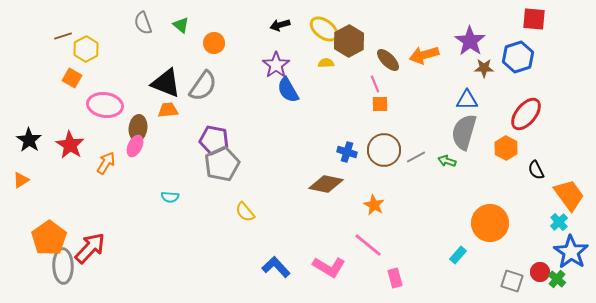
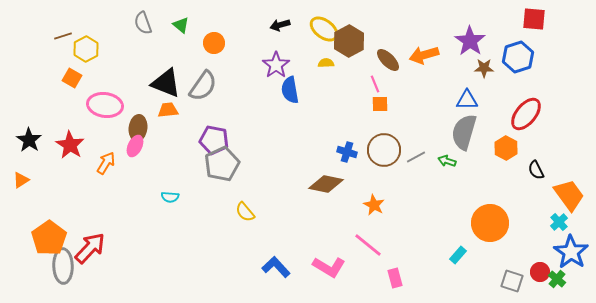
blue semicircle at (288, 90): moved 2 px right; rotated 20 degrees clockwise
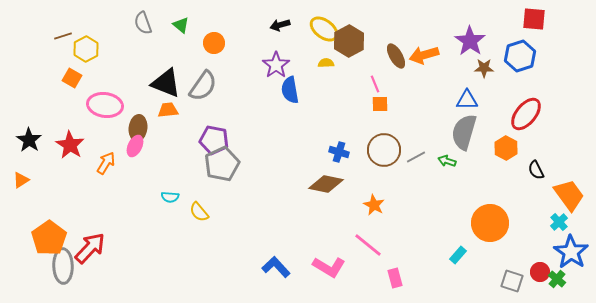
blue hexagon at (518, 57): moved 2 px right, 1 px up
brown ellipse at (388, 60): moved 8 px right, 4 px up; rotated 15 degrees clockwise
blue cross at (347, 152): moved 8 px left
yellow semicircle at (245, 212): moved 46 px left
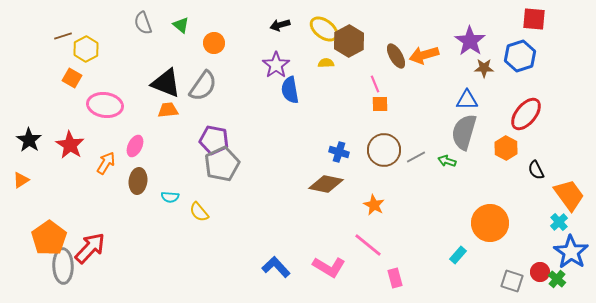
brown ellipse at (138, 128): moved 53 px down
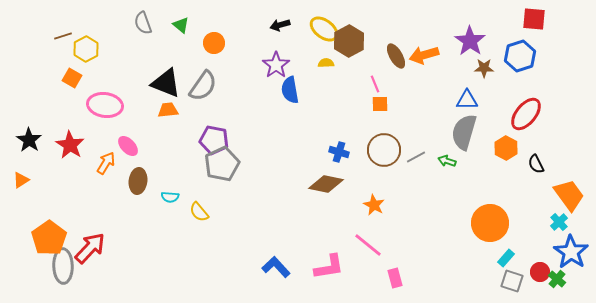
pink ellipse at (135, 146): moved 7 px left; rotated 70 degrees counterclockwise
black semicircle at (536, 170): moved 6 px up
cyan rectangle at (458, 255): moved 48 px right, 3 px down
pink L-shape at (329, 267): rotated 40 degrees counterclockwise
